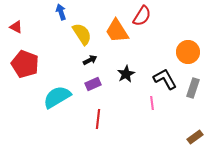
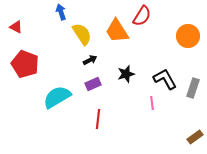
orange circle: moved 16 px up
black star: rotated 12 degrees clockwise
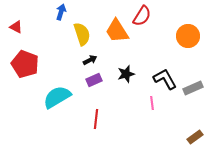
blue arrow: rotated 35 degrees clockwise
yellow semicircle: rotated 15 degrees clockwise
purple rectangle: moved 1 px right, 4 px up
gray rectangle: rotated 48 degrees clockwise
red line: moved 2 px left
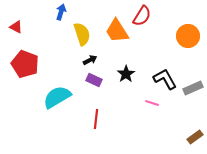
black star: rotated 18 degrees counterclockwise
purple rectangle: rotated 49 degrees clockwise
pink line: rotated 64 degrees counterclockwise
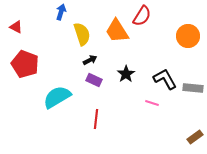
gray rectangle: rotated 30 degrees clockwise
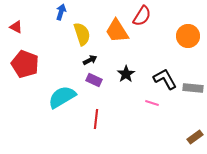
cyan semicircle: moved 5 px right
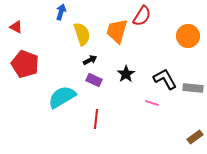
orange trapezoid: rotated 48 degrees clockwise
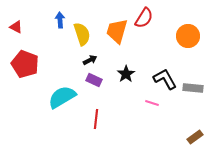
blue arrow: moved 1 px left, 8 px down; rotated 21 degrees counterclockwise
red semicircle: moved 2 px right, 2 px down
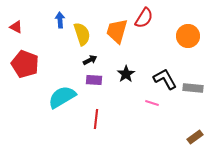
purple rectangle: rotated 21 degrees counterclockwise
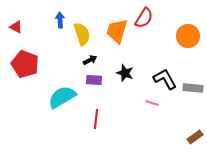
black star: moved 1 px left, 1 px up; rotated 18 degrees counterclockwise
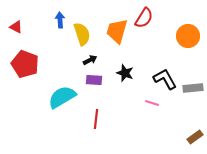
gray rectangle: rotated 12 degrees counterclockwise
